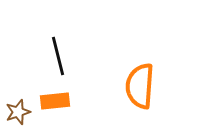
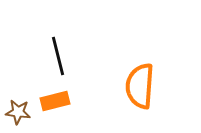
orange rectangle: rotated 8 degrees counterclockwise
brown star: rotated 25 degrees clockwise
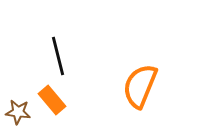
orange semicircle: rotated 18 degrees clockwise
orange rectangle: moved 3 px left, 1 px up; rotated 64 degrees clockwise
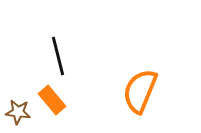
orange semicircle: moved 5 px down
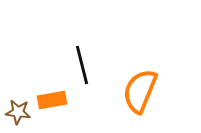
black line: moved 24 px right, 9 px down
orange rectangle: rotated 60 degrees counterclockwise
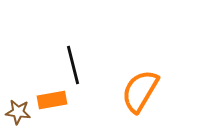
black line: moved 9 px left
orange semicircle: rotated 9 degrees clockwise
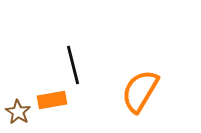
brown star: rotated 25 degrees clockwise
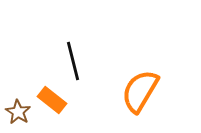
black line: moved 4 px up
orange rectangle: rotated 48 degrees clockwise
